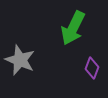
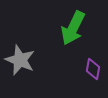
purple diamond: moved 1 px right, 1 px down; rotated 10 degrees counterclockwise
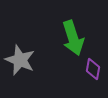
green arrow: moved 10 px down; rotated 44 degrees counterclockwise
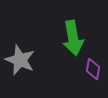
green arrow: rotated 8 degrees clockwise
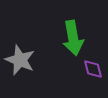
purple diamond: rotated 25 degrees counterclockwise
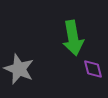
gray star: moved 1 px left, 9 px down
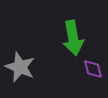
gray star: moved 1 px right, 2 px up
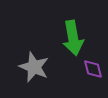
gray star: moved 14 px right
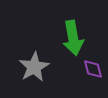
gray star: rotated 20 degrees clockwise
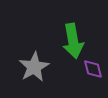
green arrow: moved 3 px down
